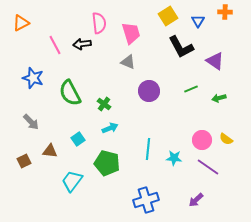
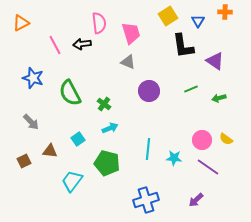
black L-shape: moved 2 px right, 1 px up; rotated 20 degrees clockwise
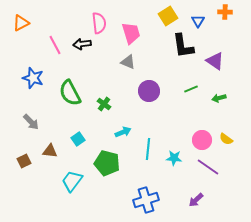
cyan arrow: moved 13 px right, 4 px down
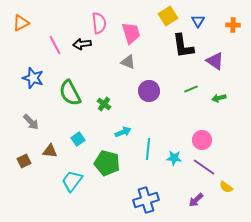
orange cross: moved 8 px right, 13 px down
yellow semicircle: moved 48 px down
purple line: moved 4 px left
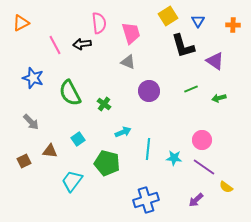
black L-shape: rotated 8 degrees counterclockwise
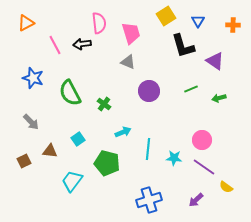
yellow square: moved 2 px left
orange triangle: moved 5 px right
blue cross: moved 3 px right
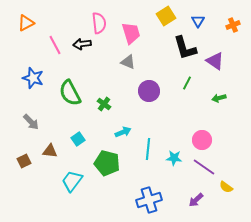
orange cross: rotated 24 degrees counterclockwise
black L-shape: moved 2 px right, 2 px down
green line: moved 4 px left, 6 px up; rotated 40 degrees counterclockwise
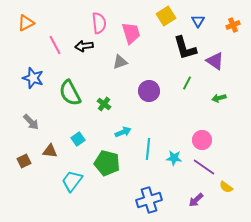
black arrow: moved 2 px right, 2 px down
gray triangle: moved 8 px left; rotated 42 degrees counterclockwise
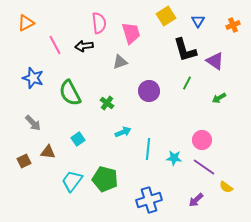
black L-shape: moved 2 px down
green arrow: rotated 16 degrees counterclockwise
green cross: moved 3 px right, 1 px up
gray arrow: moved 2 px right, 1 px down
brown triangle: moved 2 px left, 1 px down
green pentagon: moved 2 px left, 16 px down
